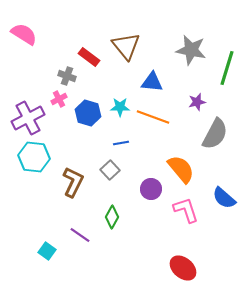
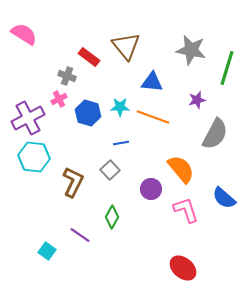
purple star: moved 2 px up
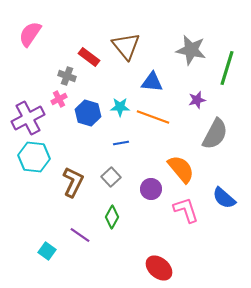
pink semicircle: moved 6 px right; rotated 88 degrees counterclockwise
gray square: moved 1 px right, 7 px down
red ellipse: moved 24 px left
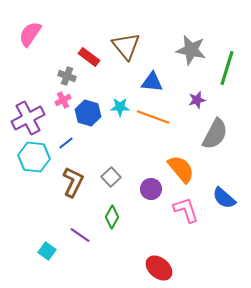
pink cross: moved 4 px right, 1 px down
blue line: moved 55 px left; rotated 28 degrees counterclockwise
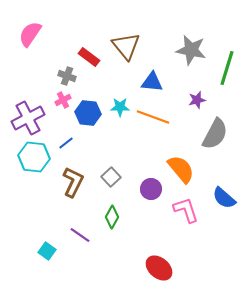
blue hexagon: rotated 10 degrees counterclockwise
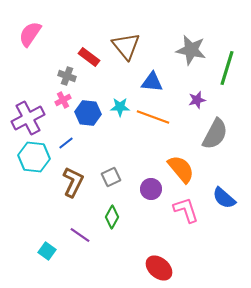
gray square: rotated 18 degrees clockwise
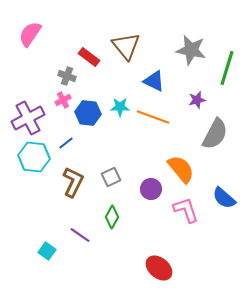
blue triangle: moved 2 px right, 1 px up; rotated 20 degrees clockwise
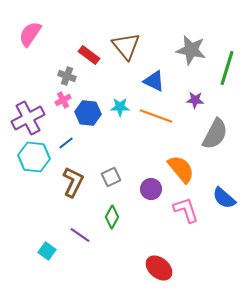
red rectangle: moved 2 px up
purple star: moved 2 px left; rotated 18 degrees clockwise
orange line: moved 3 px right, 1 px up
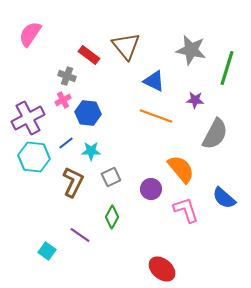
cyan star: moved 29 px left, 44 px down
red ellipse: moved 3 px right, 1 px down
